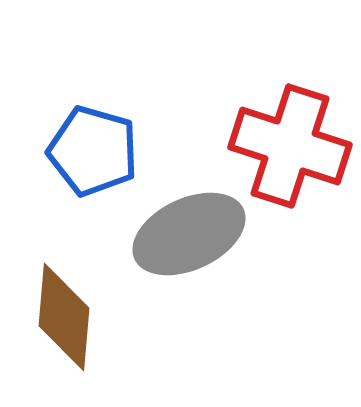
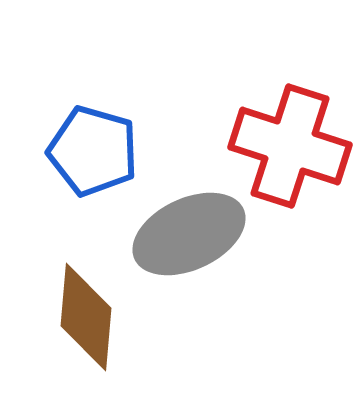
brown diamond: moved 22 px right
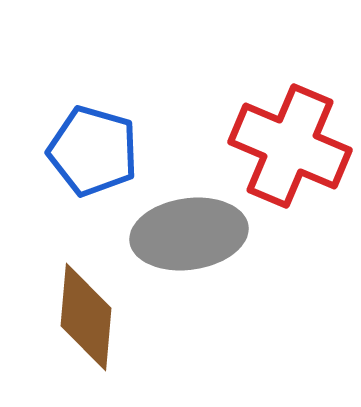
red cross: rotated 5 degrees clockwise
gray ellipse: rotated 17 degrees clockwise
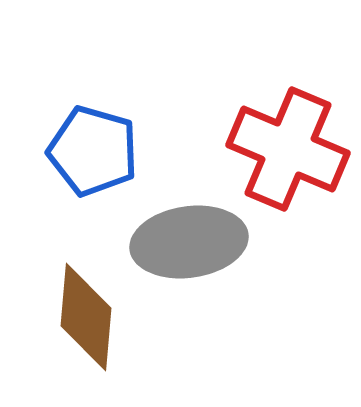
red cross: moved 2 px left, 3 px down
gray ellipse: moved 8 px down
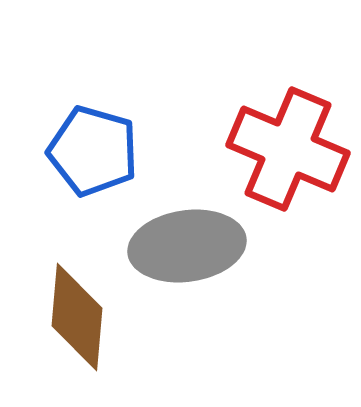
gray ellipse: moved 2 px left, 4 px down
brown diamond: moved 9 px left
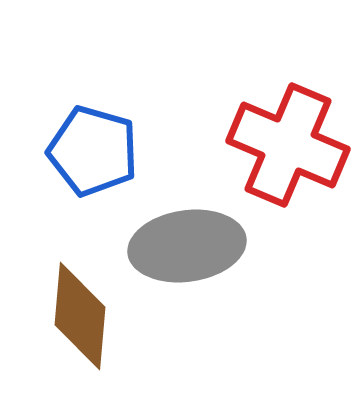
red cross: moved 4 px up
brown diamond: moved 3 px right, 1 px up
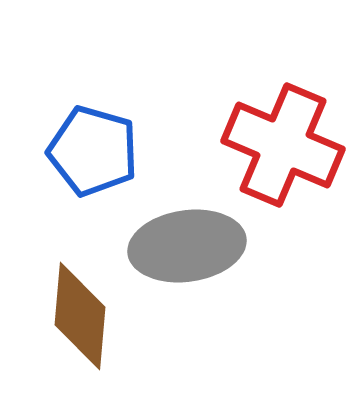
red cross: moved 5 px left
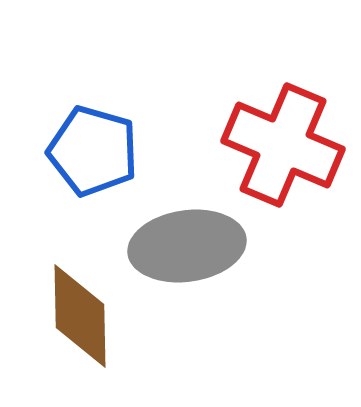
brown diamond: rotated 6 degrees counterclockwise
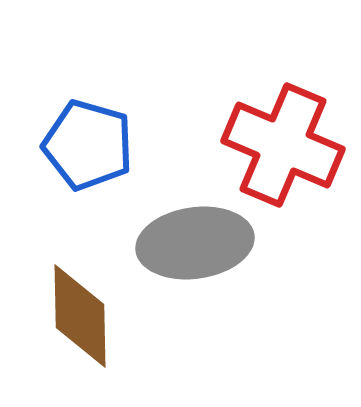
blue pentagon: moved 5 px left, 6 px up
gray ellipse: moved 8 px right, 3 px up
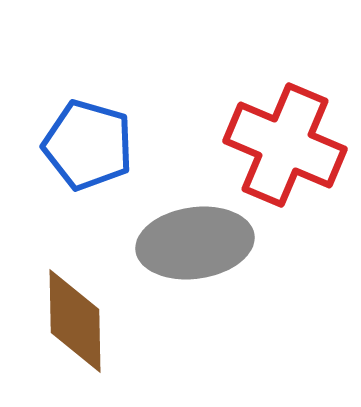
red cross: moved 2 px right
brown diamond: moved 5 px left, 5 px down
